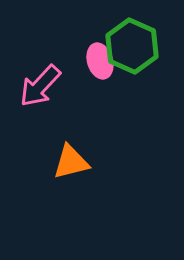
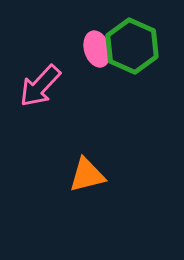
pink ellipse: moved 3 px left, 12 px up
orange triangle: moved 16 px right, 13 px down
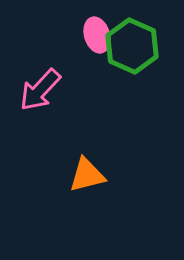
pink ellipse: moved 14 px up
pink arrow: moved 4 px down
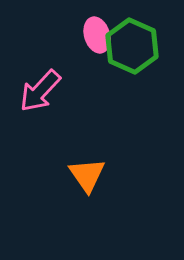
pink arrow: moved 1 px down
orange triangle: rotated 51 degrees counterclockwise
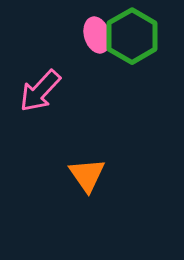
green hexagon: moved 10 px up; rotated 6 degrees clockwise
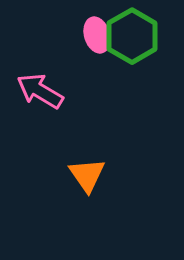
pink arrow: rotated 78 degrees clockwise
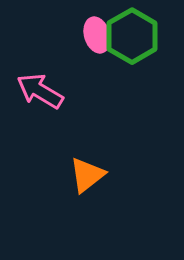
orange triangle: rotated 27 degrees clockwise
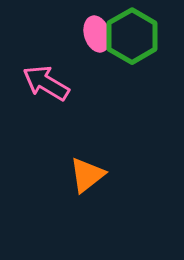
pink ellipse: moved 1 px up
pink arrow: moved 6 px right, 8 px up
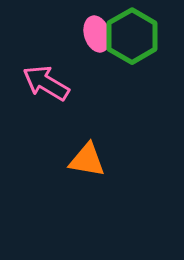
orange triangle: moved 15 px up; rotated 48 degrees clockwise
